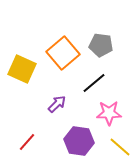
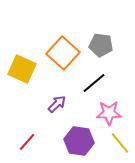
orange square: rotated 8 degrees counterclockwise
yellow line: moved 4 px up; rotated 10 degrees clockwise
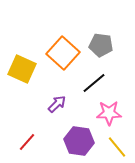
yellow line: moved 3 px left, 4 px down
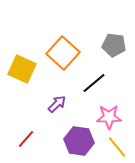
gray pentagon: moved 13 px right
pink star: moved 4 px down
red line: moved 1 px left, 3 px up
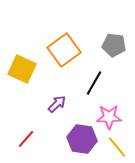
orange square: moved 1 px right, 3 px up; rotated 12 degrees clockwise
black line: rotated 20 degrees counterclockwise
purple hexagon: moved 3 px right, 2 px up
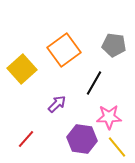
yellow square: rotated 24 degrees clockwise
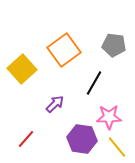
purple arrow: moved 2 px left
